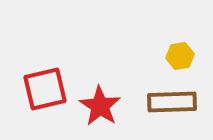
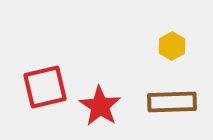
yellow hexagon: moved 8 px left, 10 px up; rotated 20 degrees counterclockwise
red square: moved 2 px up
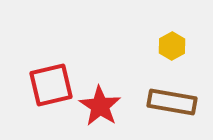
red square: moved 6 px right, 2 px up
brown rectangle: rotated 12 degrees clockwise
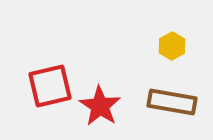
red square: moved 1 px left, 1 px down
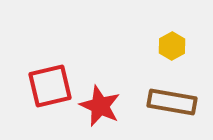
red star: rotated 9 degrees counterclockwise
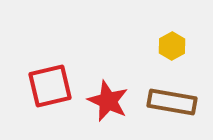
red star: moved 8 px right, 5 px up
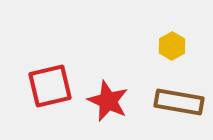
brown rectangle: moved 7 px right
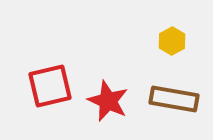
yellow hexagon: moved 5 px up
brown rectangle: moved 5 px left, 3 px up
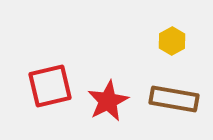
red star: rotated 21 degrees clockwise
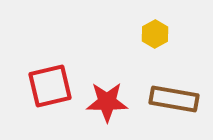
yellow hexagon: moved 17 px left, 7 px up
red star: moved 1 px left, 1 px down; rotated 27 degrees clockwise
